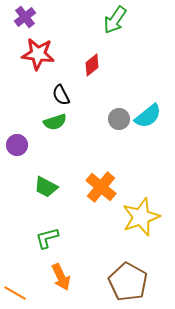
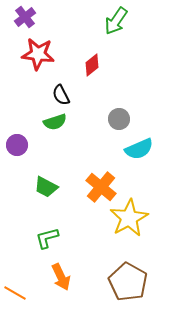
green arrow: moved 1 px right, 1 px down
cyan semicircle: moved 9 px left, 33 px down; rotated 16 degrees clockwise
yellow star: moved 12 px left, 1 px down; rotated 9 degrees counterclockwise
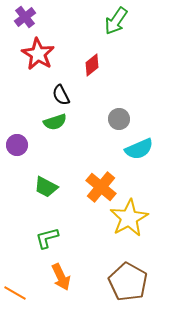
red star: rotated 24 degrees clockwise
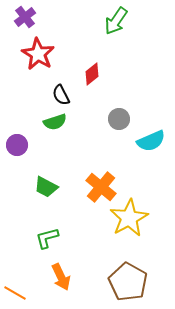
red diamond: moved 9 px down
cyan semicircle: moved 12 px right, 8 px up
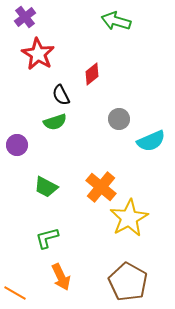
green arrow: rotated 72 degrees clockwise
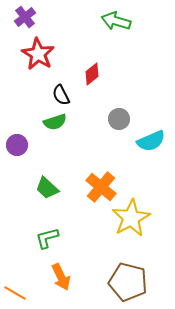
green trapezoid: moved 1 px right, 1 px down; rotated 15 degrees clockwise
yellow star: moved 2 px right
brown pentagon: rotated 15 degrees counterclockwise
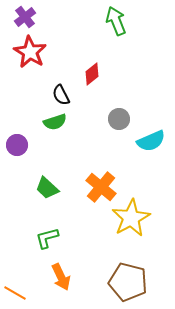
green arrow: rotated 52 degrees clockwise
red star: moved 8 px left, 2 px up
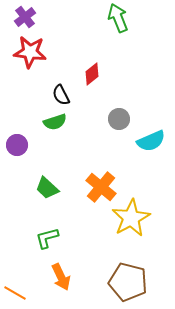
green arrow: moved 2 px right, 3 px up
red star: rotated 24 degrees counterclockwise
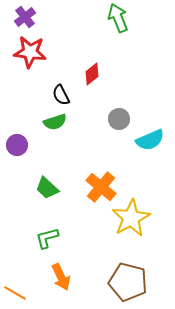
cyan semicircle: moved 1 px left, 1 px up
